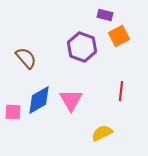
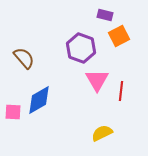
purple hexagon: moved 1 px left, 1 px down
brown semicircle: moved 2 px left
pink triangle: moved 26 px right, 20 px up
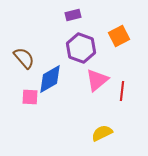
purple rectangle: moved 32 px left; rotated 28 degrees counterclockwise
pink triangle: rotated 20 degrees clockwise
red line: moved 1 px right
blue diamond: moved 11 px right, 21 px up
pink square: moved 17 px right, 15 px up
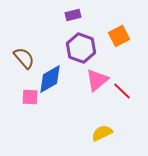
red line: rotated 54 degrees counterclockwise
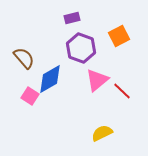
purple rectangle: moved 1 px left, 3 px down
pink square: moved 1 px up; rotated 30 degrees clockwise
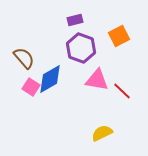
purple rectangle: moved 3 px right, 2 px down
pink triangle: rotated 50 degrees clockwise
pink square: moved 1 px right, 9 px up
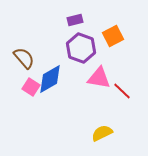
orange square: moved 6 px left
pink triangle: moved 2 px right, 2 px up
